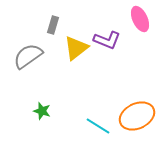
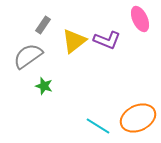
gray rectangle: moved 10 px left; rotated 18 degrees clockwise
yellow triangle: moved 2 px left, 7 px up
green star: moved 2 px right, 25 px up
orange ellipse: moved 1 px right, 2 px down
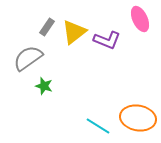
gray rectangle: moved 4 px right, 2 px down
yellow triangle: moved 9 px up
gray semicircle: moved 2 px down
orange ellipse: rotated 36 degrees clockwise
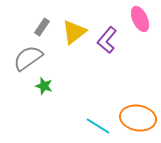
gray rectangle: moved 5 px left
purple L-shape: rotated 108 degrees clockwise
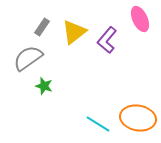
cyan line: moved 2 px up
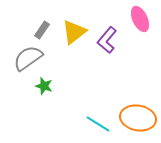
gray rectangle: moved 3 px down
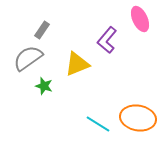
yellow triangle: moved 3 px right, 32 px down; rotated 16 degrees clockwise
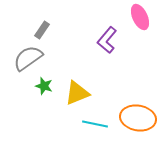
pink ellipse: moved 2 px up
yellow triangle: moved 29 px down
cyan line: moved 3 px left; rotated 20 degrees counterclockwise
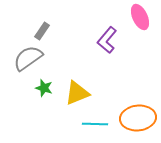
gray rectangle: moved 1 px down
green star: moved 2 px down
orange ellipse: rotated 16 degrees counterclockwise
cyan line: rotated 10 degrees counterclockwise
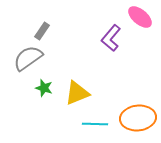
pink ellipse: rotated 25 degrees counterclockwise
purple L-shape: moved 4 px right, 2 px up
